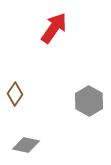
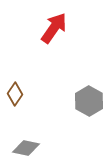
gray diamond: moved 3 px down
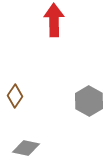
red arrow: moved 8 px up; rotated 36 degrees counterclockwise
brown diamond: moved 2 px down
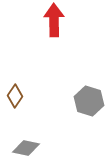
gray hexagon: rotated 12 degrees counterclockwise
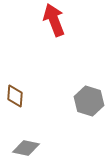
red arrow: rotated 20 degrees counterclockwise
brown diamond: rotated 30 degrees counterclockwise
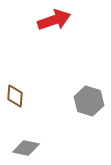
red arrow: rotated 92 degrees clockwise
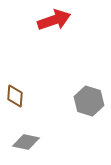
gray diamond: moved 6 px up
